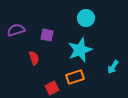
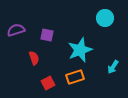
cyan circle: moved 19 px right
red square: moved 4 px left, 5 px up
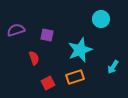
cyan circle: moved 4 px left, 1 px down
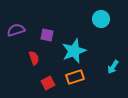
cyan star: moved 6 px left, 1 px down
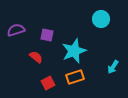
red semicircle: moved 2 px right, 1 px up; rotated 32 degrees counterclockwise
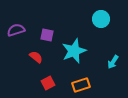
cyan arrow: moved 5 px up
orange rectangle: moved 6 px right, 8 px down
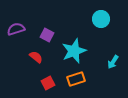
purple semicircle: moved 1 px up
purple square: rotated 16 degrees clockwise
orange rectangle: moved 5 px left, 6 px up
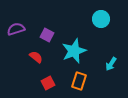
cyan arrow: moved 2 px left, 2 px down
orange rectangle: moved 3 px right, 2 px down; rotated 54 degrees counterclockwise
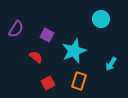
purple semicircle: rotated 138 degrees clockwise
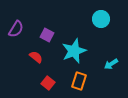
cyan arrow: rotated 24 degrees clockwise
red square: rotated 24 degrees counterclockwise
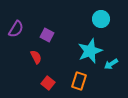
cyan star: moved 16 px right
red semicircle: rotated 24 degrees clockwise
